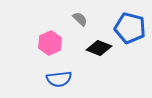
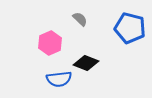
black diamond: moved 13 px left, 15 px down
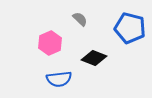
black diamond: moved 8 px right, 5 px up
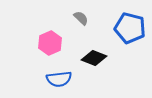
gray semicircle: moved 1 px right, 1 px up
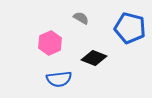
gray semicircle: rotated 14 degrees counterclockwise
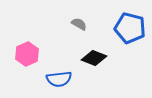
gray semicircle: moved 2 px left, 6 px down
pink hexagon: moved 23 px left, 11 px down
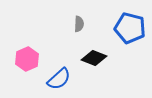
gray semicircle: rotated 63 degrees clockwise
pink hexagon: moved 5 px down
blue semicircle: rotated 35 degrees counterclockwise
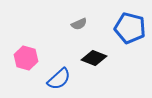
gray semicircle: rotated 63 degrees clockwise
pink hexagon: moved 1 px left, 1 px up; rotated 20 degrees counterclockwise
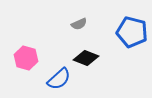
blue pentagon: moved 2 px right, 4 px down
black diamond: moved 8 px left
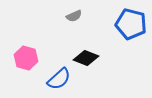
gray semicircle: moved 5 px left, 8 px up
blue pentagon: moved 1 px left, 8 px up
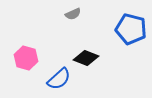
gray semicircle: moved 1 px left, 2 px up
blue pentagon: moved 5 px down
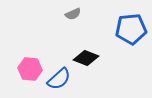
blue pentagon: rotated 20 degrees counterclockwise
pink hexagon: moved 4 px right, 11 px down; rotated 10 degrees counterclockwise
